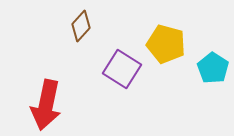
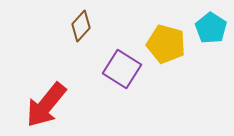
cyan pentagon: moved 2 px left, 40 px up
red arrow: rotated 27 degrees clockwise
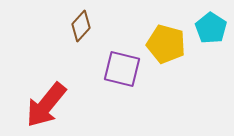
purple square: rotated 18 degrees counterclockwise
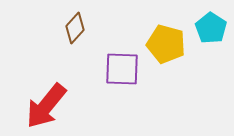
brown diamond: moved 6 px left, 2 px down
purple square: rotated 12 degrees counterclockwise
red arrow: moved 1 px down
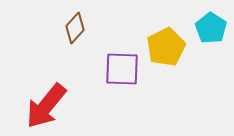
yellow pentagon: moved 3 px down; rotated 30 degrees clockwise
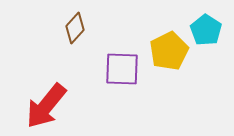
cyan pentagon: moved 5 px left, 2 px down
yellow pentagon: moved 3 px right, 4 px down
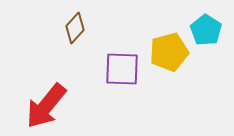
yellow pentagon: moved 1 px down; rotated 12 degrees clockwise
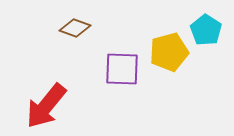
brown diamond: rotated 68 degrees clockwise
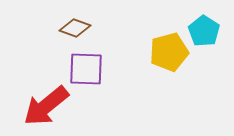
cyan pentagon: moved 2 px left, 1 px down
purple square: moved 36 px left
red arrow: rotated 12 degrees clockwise
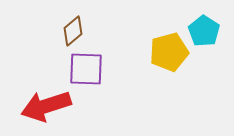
brown diamond: moved 2 px left, 3 px down; rotated 60 degrees counterclockwise
red arrow: rotated 21 degrees clockwise
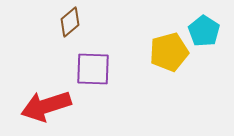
brown diamond: moved 3 px left, 9 px up
purple square: moved 7 px right
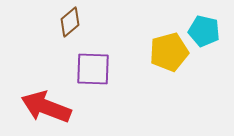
cyan pentagon: rotated 20 degrees counterclockwise
red arrow: moved 1 px down; rotated 39 degrees clockwise
